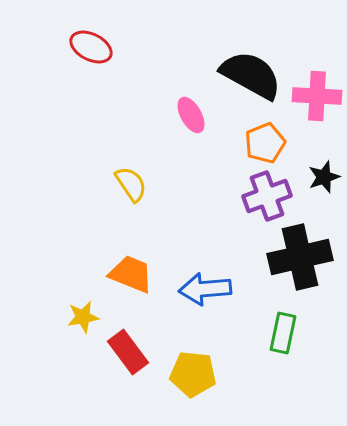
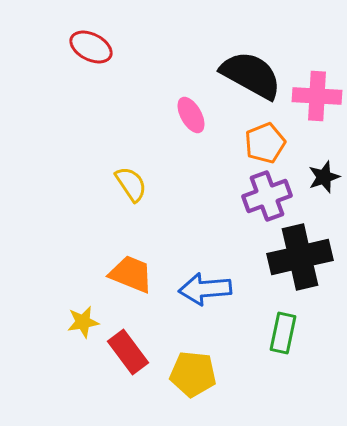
yellow star: moved 5 px down
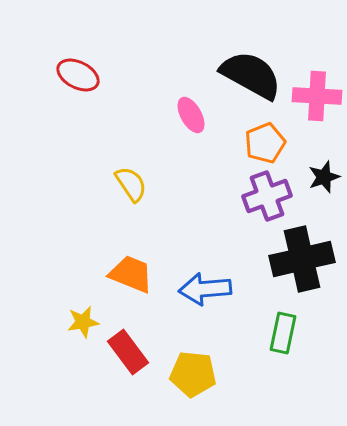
red ellipse: moved 13 px left, 28 px down
black cross: moved 2 px right, 2 px down
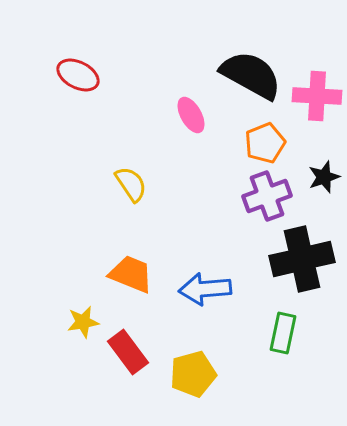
yellow pentagon: rotated 21 degrees counterclockwise
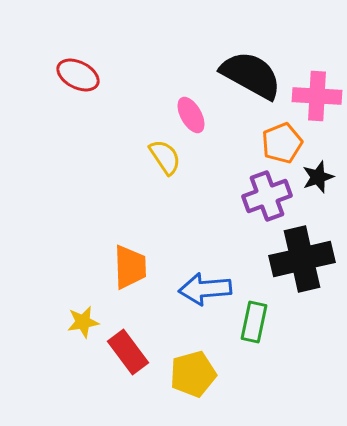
orange pentagon: moved 17 px right
black star: moved 6 px left
yellow semicircle: moved 34 px right, 27 px up
orange trapezoid: moved 1 px left, 7 px up; rotated 66 degrees clockwise
green rectangle: moved 29 px left, 11 px up
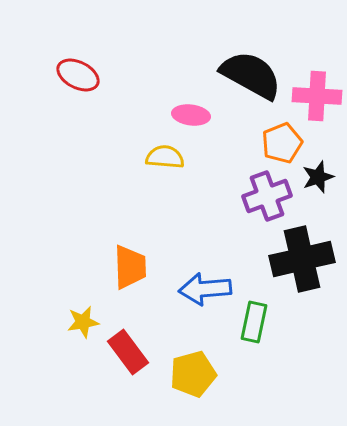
pink ellipse: rotated 54 degrees counterclockwise
yellow semicircle: rotated 51 degrees counterclockwise
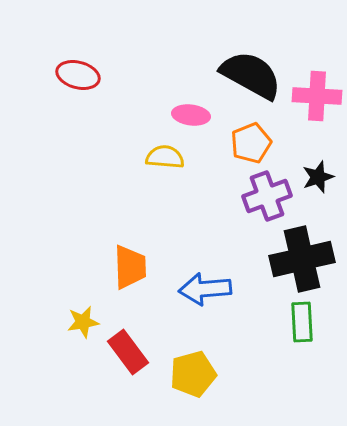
red ellipse: rotated 12 degrees counterclockwise
orange pentagon: moved 31 px left
green rectangle: moved 48 px right; rotated 15 degrees counterclockwise
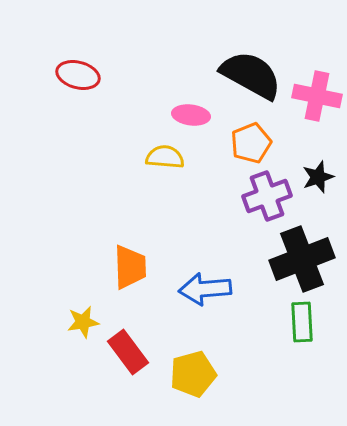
pink cross: rotated 9 degrees clockwise
black cross: rotated 8 degrees counterclockwise
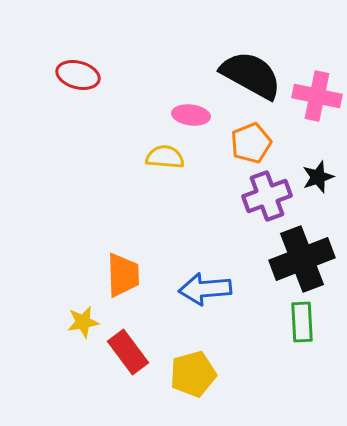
orange trapezoid: moved 7 px left, 8 px down
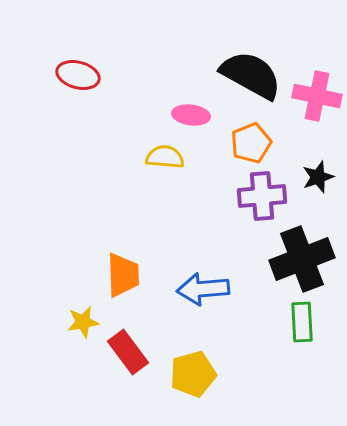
purple cross: moved 5 px left; rotated 15 degrees clockwise
blue arrow: moved 2 px left
